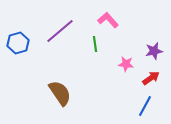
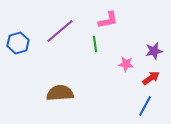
pink L-shape: rotated 120 degrees clockwise
brown semicircle: rotated 60 degrees counterclockwise
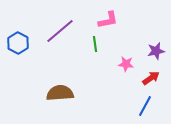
blue hexagon: rotated 15 degrees counterclockwise
purple star: moved 2 px right
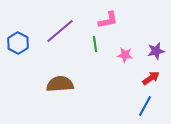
pink star: moved 1 px left, 9 px up
brown semicircle: moved 9 px up
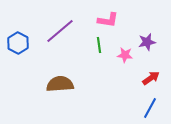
pink L-shape: rotated 20 degrees clockwise
green line: moved 4 px right, 1 px down
purple star: moved 9 px left, 9 px up
blue line: moved 5 px right, 2 px down
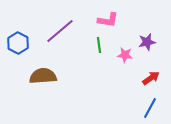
brown semicircle: moved 17 px left, 8 px up
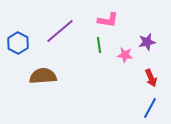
red arrow: rotated 102 degrees clockwise
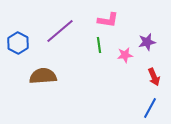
pink star: rotated 14 degrees counterclockwise
red arrow: moved 3 px right, 1 px up
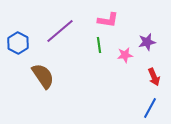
brown semicircle: rotated 60 degrees clockwise
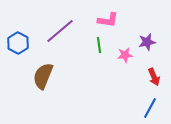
brown semicircle: rotated 124 degrees counterclockwise
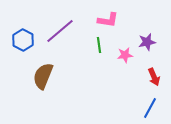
blue hexagon: moved 5 px right, 3 px up
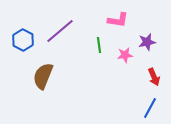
pink L-shape: moved 10 px right
